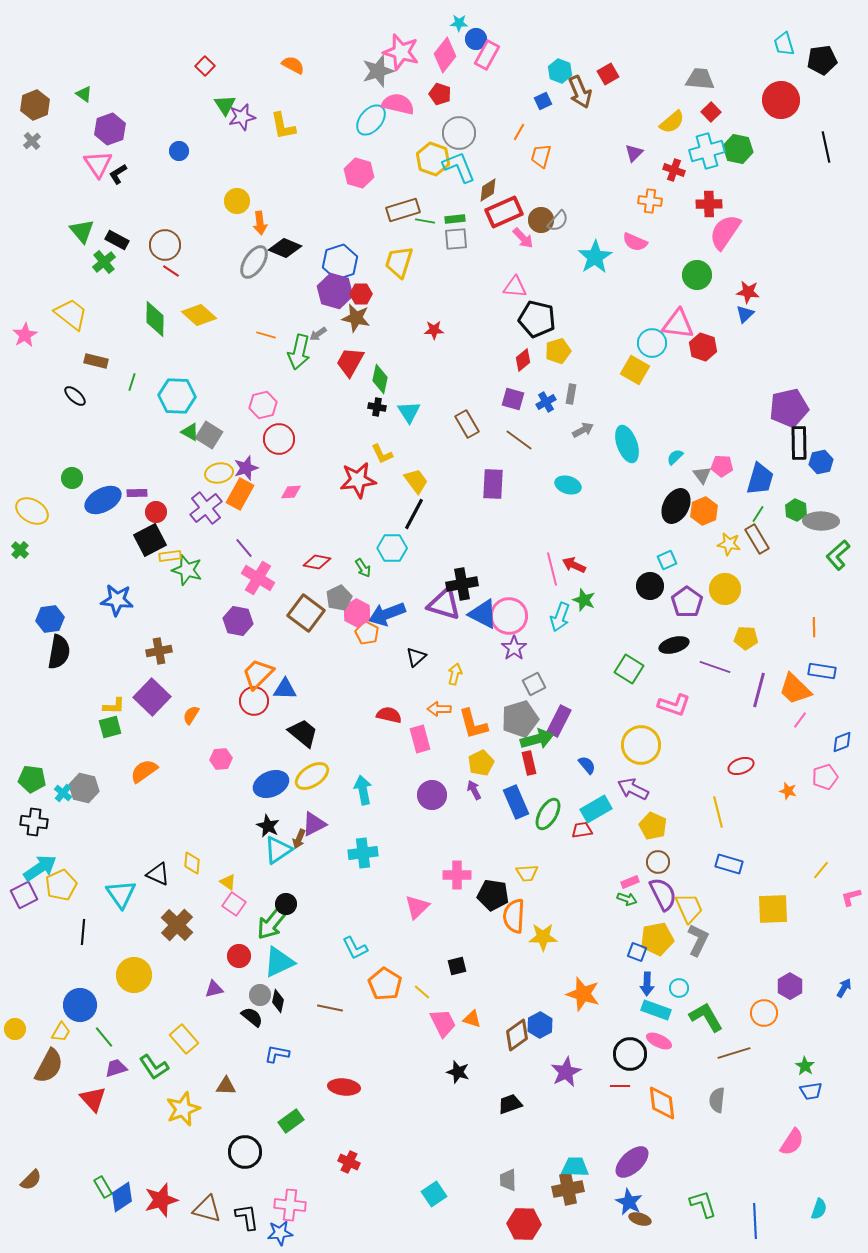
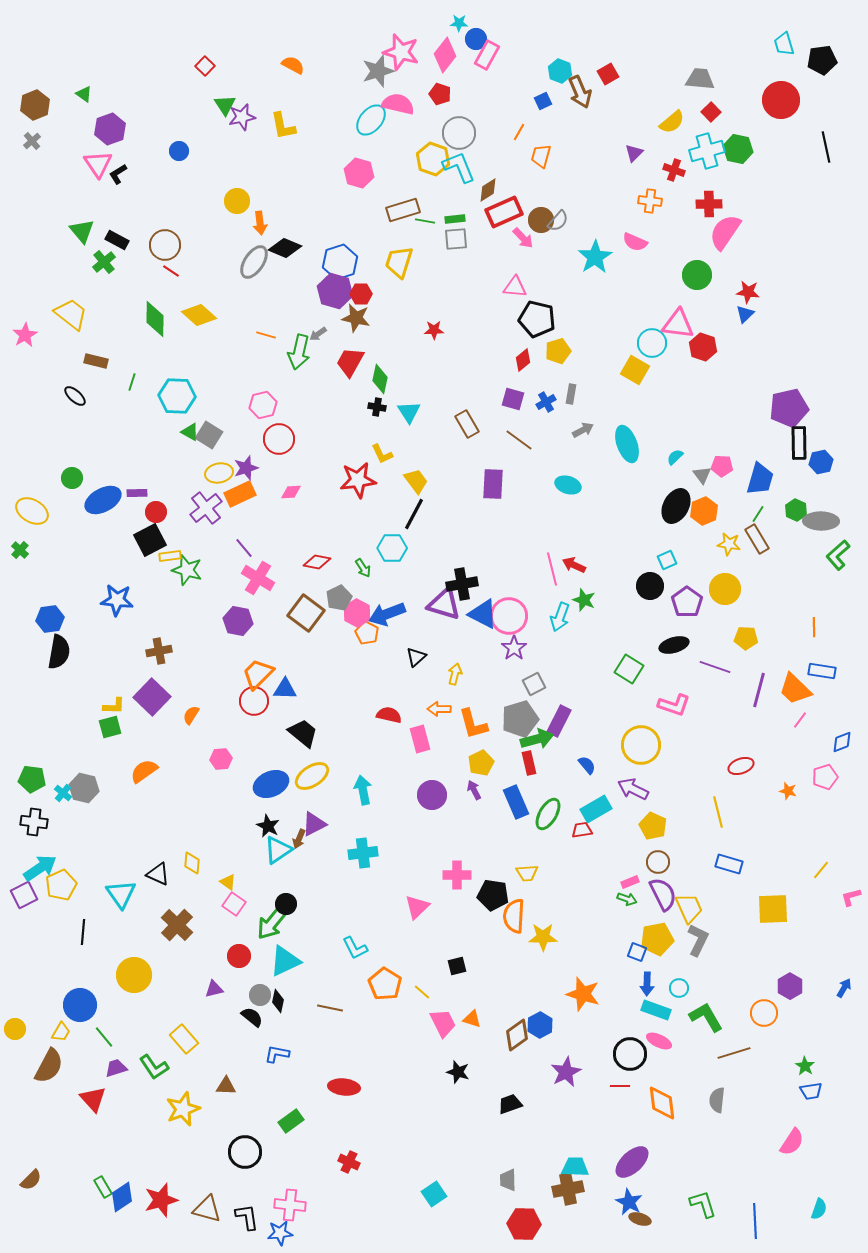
orange rectangle at (240, 494): rotated 36 degrees clockwise
cyan triangle at (279, 962): moved 6 px right, 1 px up
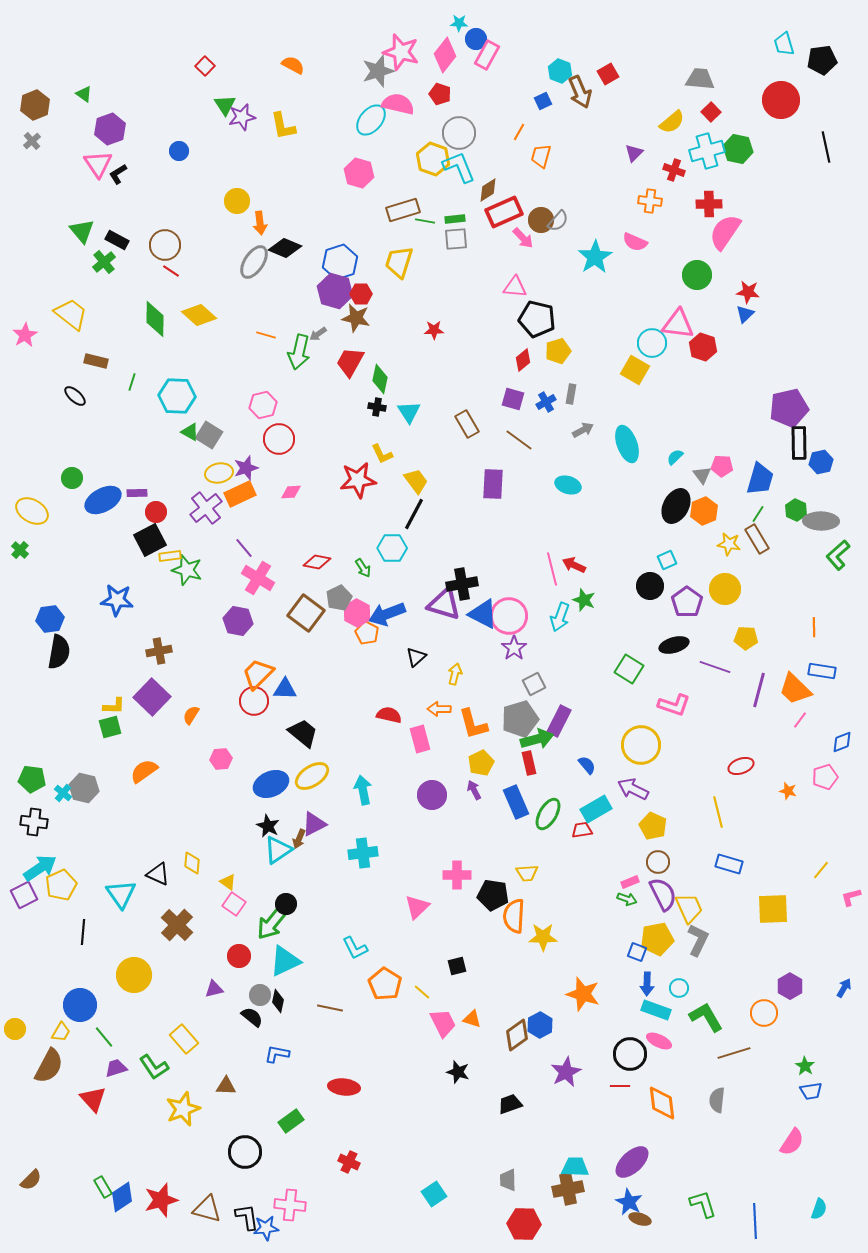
blue star at (280, 1233): moved 14 px left, 5 px up
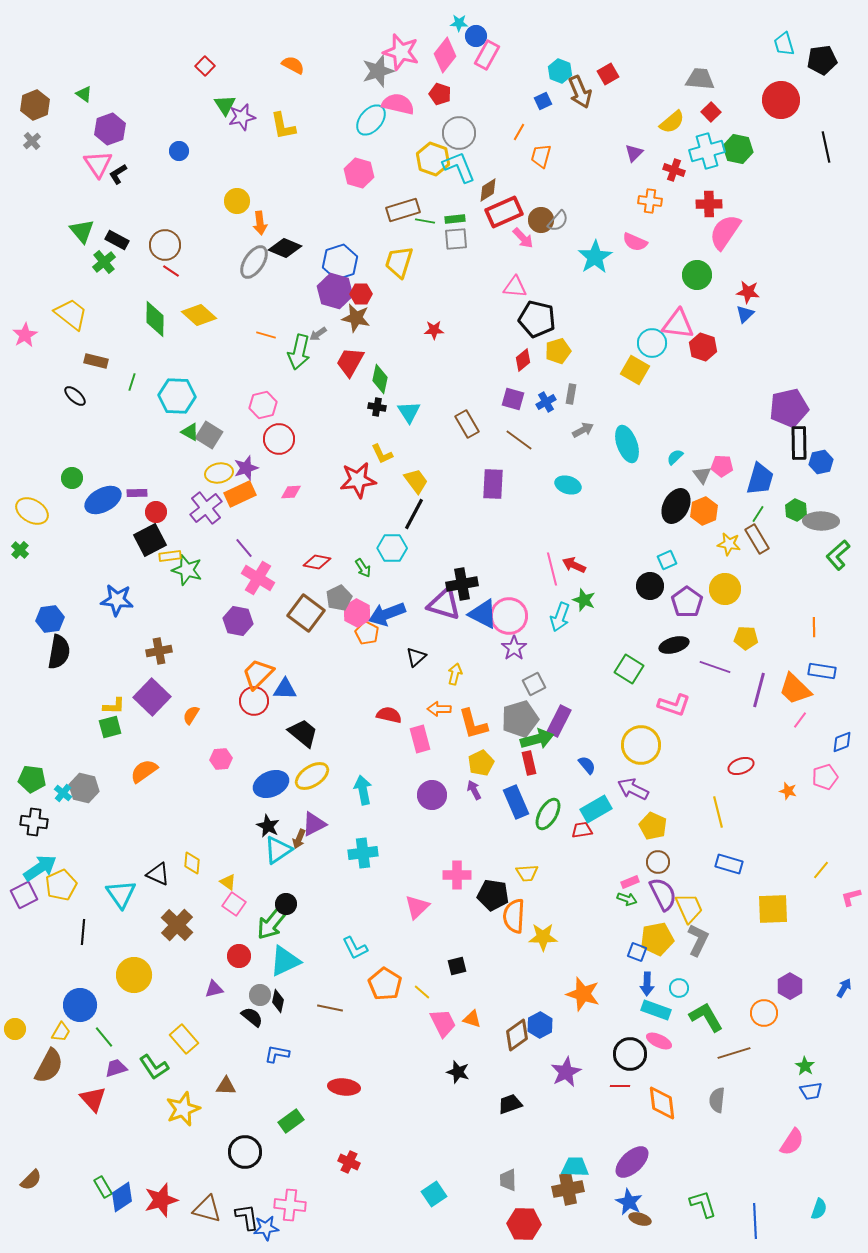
blue circle at (476, 39): moved 3 px up
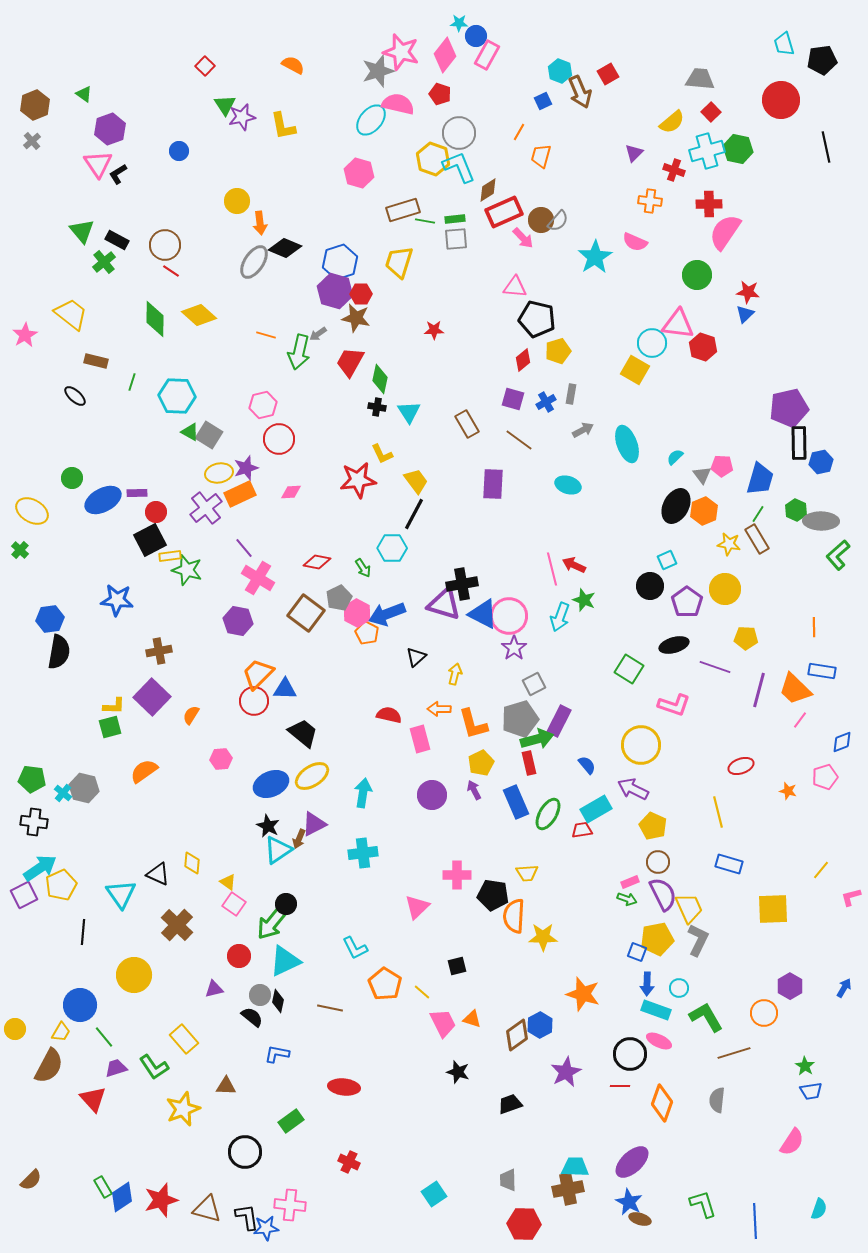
cyan arrow at (363, 790): moved 3 px down; rotated 20 degrees clockwise
orange diamond at (662, 1103): rotated 27 degrees clockwise
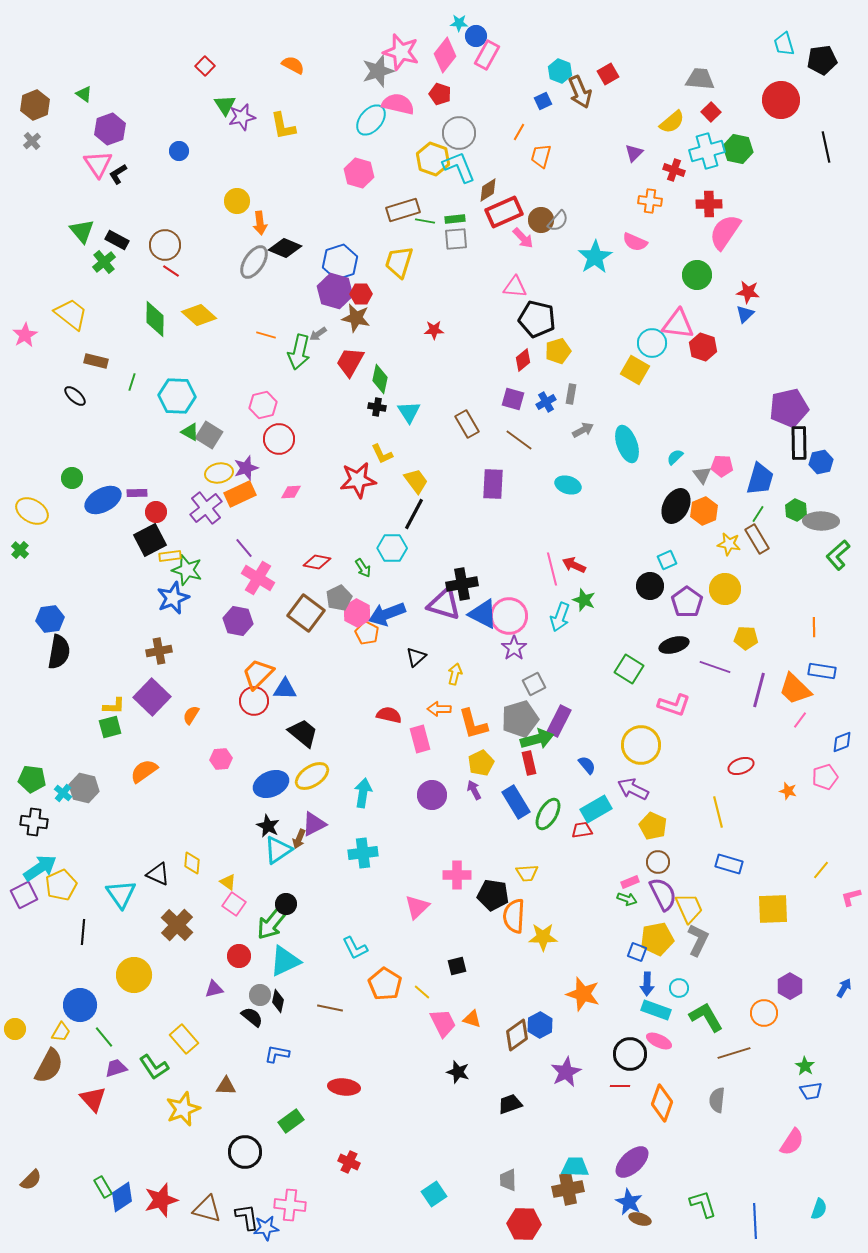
blue star at (117, 600): moved 56 px right, 2 px up; rotated 28 degrees counterclockwise
blue rectangle at (516, 802): rotated 8 degrees counterclockwise
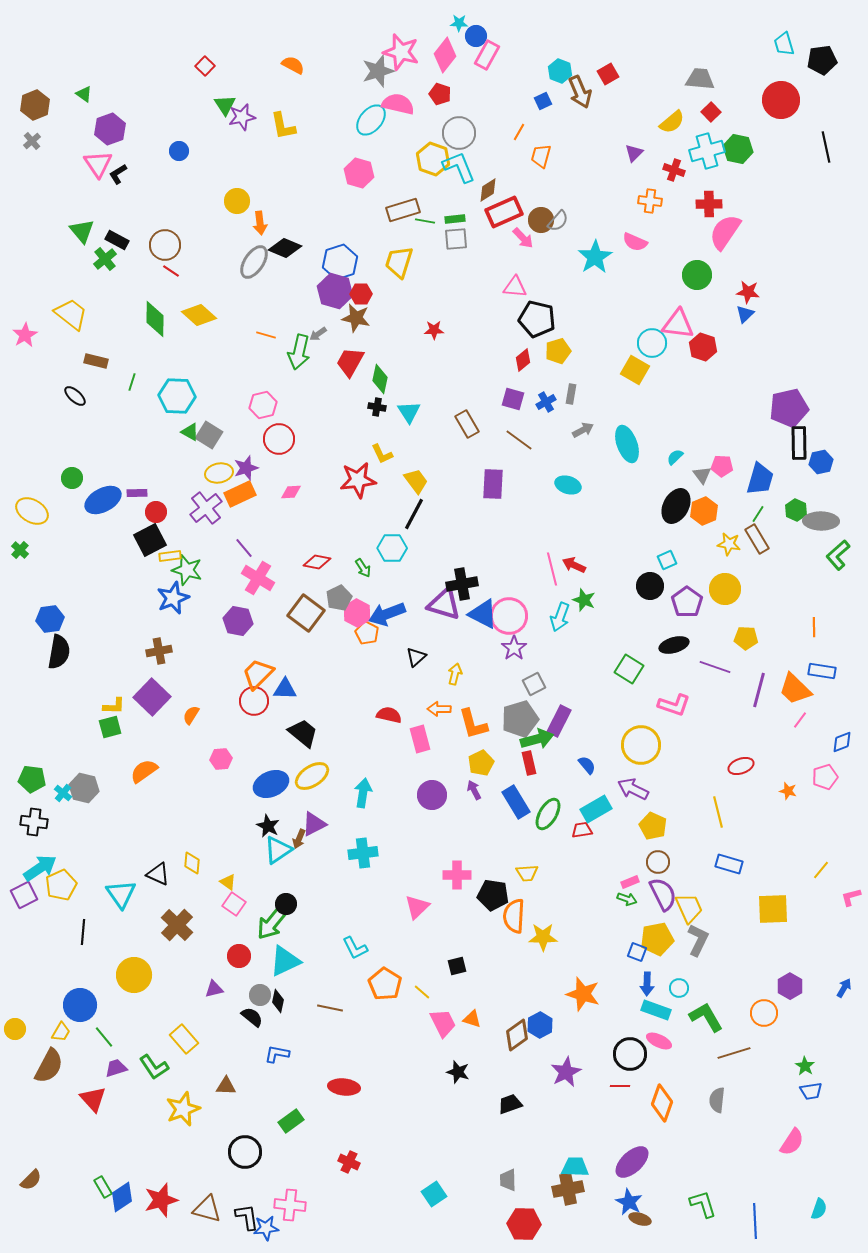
green cross at (104, 262): moved 1 px right, 3 px up
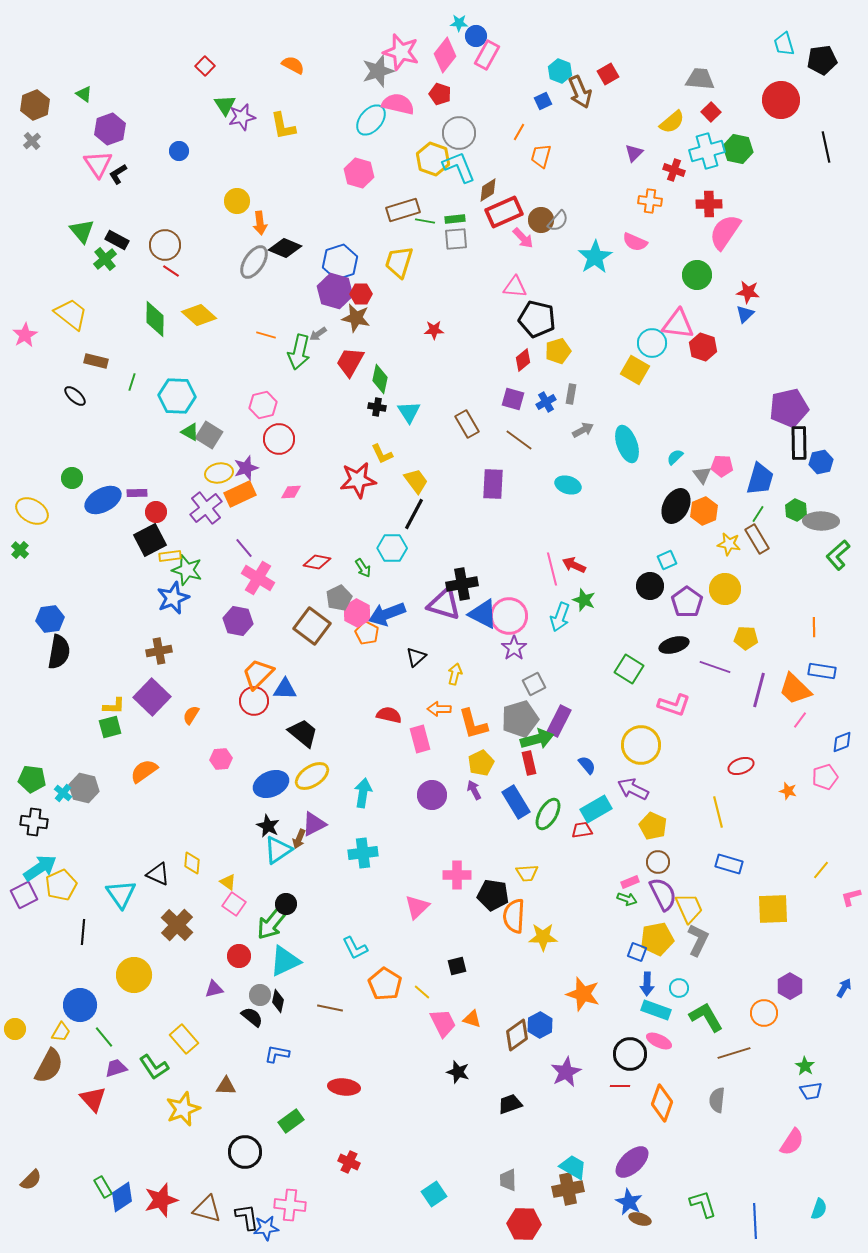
brown square at (306, 613): moved 6 px right, 13 px down
cyan trapezoid at (575, 1167): moved 2 px left; rotated 28 degrees clockwise
